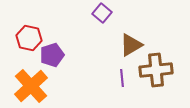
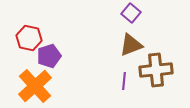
purple square: moved 29 px right
brown triangle: rotated 10 degrees clockwise
purple pentagon: moved 3 px left, 1 px down
purple line: moved 2 px right, 3 px down; rotated 12 degrees clockwise
orange cross: moved 4 px right
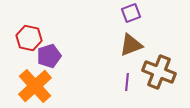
purple square: rotated 30 degrees clockwise
brown cross: moved 3 px right, 2 px down; rotated 28 degrees clockwise
purple line: moved 3 px right, 1 px down
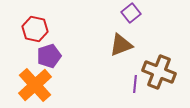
purple square: rotated 18 degrees counterclockwise
red hexagon: moved 6 px right, 9 px up
brown triangle: moved 10 px left
purple line: moved 8 px right, 2 px down
orange cross: moved 1 px up
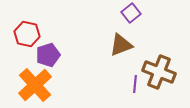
red hexagon: moved 8 px left, 5 px down
purple pentagon: moved 1 px left, 1 px up
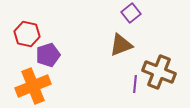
orange cross: moved 2 px left, 1 px down; rotated 20 degrees clockwise
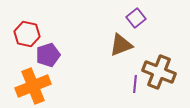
purple square: moved 5 px right, 5 px down
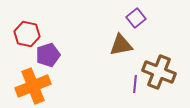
brown triangle: rotated 10 degrees clockwise
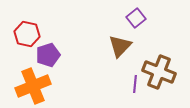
brown triangle: moved 1 px left, 1 px down; rotated 35 degrees counterclockwise
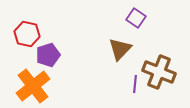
purple square: rotated 18 degrees counterclockwise
brown triangle: moved 3 px down
orange cross: rotated 16 degrees counterclockwise
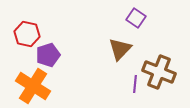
orange cross: rotated 20 degrees counterclockwise
